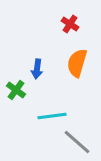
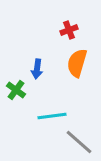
red cross: moved 1 px left, 6 px down; rotated 36 degrees clockwise
gray line: moved 2 px right
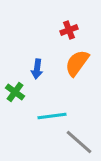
orange semicircle: rotated 20 degrees clockwise
green cross: moved 1 px left, 2 px down
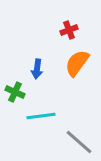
green cross: rotated 12 degrees counterclockwise
cyan line: moved 11 px left
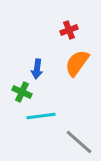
green cross: moved 7 px right
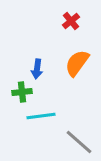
red cross: moved 2 px right, 9 px up; rotated 18 degrees counterclockwise
green cross: rotated 30 degrees counterclockwise
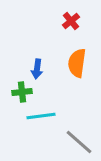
orange semicircle: rotated 28 degrees counterclockwise
